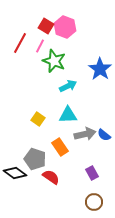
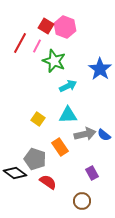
pink line: moved 3 px left
red semicircle: moved 3 px left, 5 px down
brown circle: moved 12 px left, 1 px up
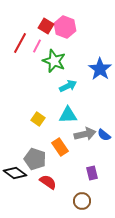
purple rectangle: rotated 16 degrees clockwise
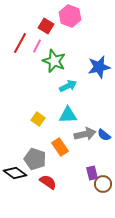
pink hexagon: moved 5 px right, 11 px up
blue star: moved 1 px left, 2 px up; rotated 25 degrees clockwise
brown circle: moved 21 px right, 17 px up
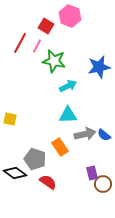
green star: rotated 10 degrees counterclockwise
yellow square: moved 28 px left; rotated 24 degrees counterclockwise
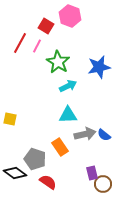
green star: moved 4 px right, 1 px down; rotated 20 degrees clockwise
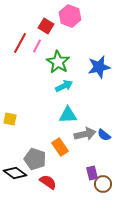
cyan arrow: moved 4 px left
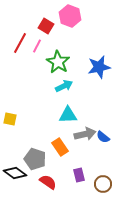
blue semicircle: moved 1 px left, 2 px down
purple rectangle: moved 13 px left, 2 px down
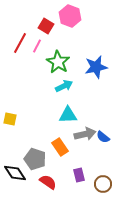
blue star: moved 3 px left
black diamond: rotated 20 degrees clockwise
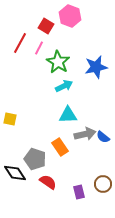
pink line: moved 2 px right, 2 px down
purple rectangle: moved 17 px down
